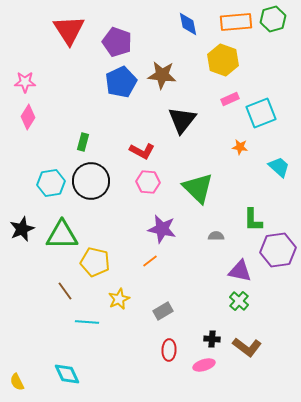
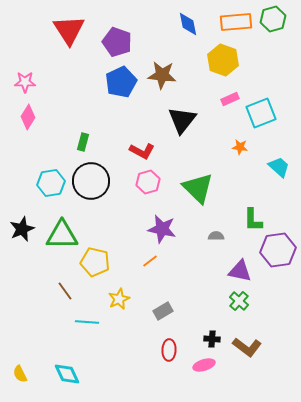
pink hexagon at (148, 182): rotated 20 degrees counterclockwise
yellow semicircle at (17, 382): moved 3 px right, 8 px up
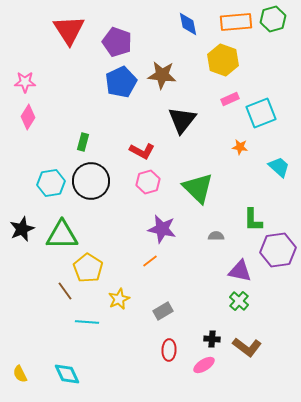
yellow pentagon at (95, 262): moved 7 px left, 6 px down; rotated 20 degrees clockwise
pink ellipse at (204, 365): rotated 15 degrees counterclockwise
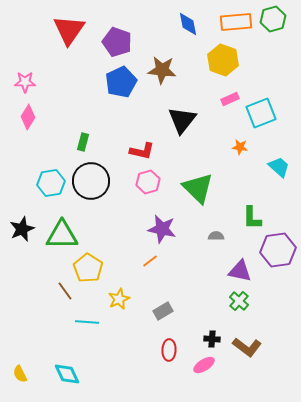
red triangle at (69, 30): rotated 8 degrees clockwise
brown star at (162, 75): moved 5 px up
red L-shape at (142, 151): rotated 15 degrees counterclockwise
green L-shape at (253, 220): moved 1 px left, 2 px up
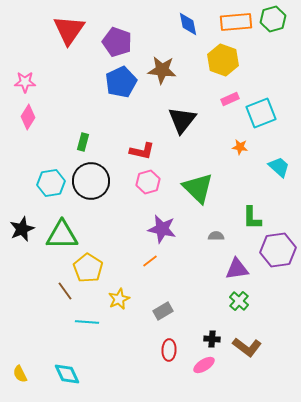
purple triangle at (240, 271): moved 3 px left, 2 px up; rotated 20 degrees counterclockwise
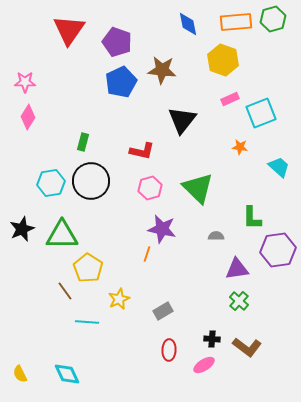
pink hexagon at (148, 182): moved 2 px right, 6 px down
orange line at (150, 261): moved 3 px left, 7 px up; rotated 35 degrees counterclockwise
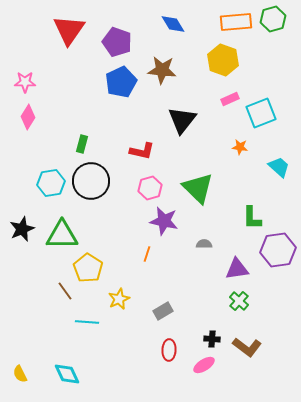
blue diamond at (188, 24): moved 15 px left; rotated 20 degrees counterclockwise
green rectangle at (83, 142): moved 1 px left, 2 px down
purple star at (162, 229): moved 2 px right, 8 px up
gray semicircle at (216, 236): moved 12 px left, 8 px down
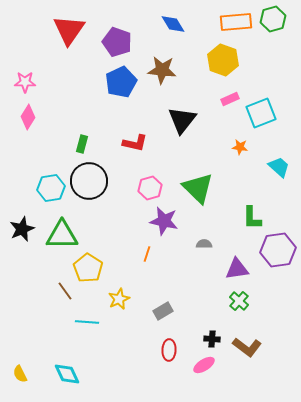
red L-shape at (142, 151): moved 7 px left, 8 px up
black circle at (91, 181): moved 2 px left
cyan hexagon at (51, 183): moved 5 px down
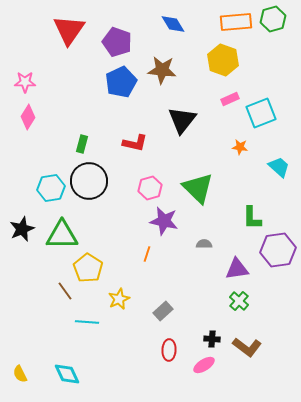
gray rectangle at (163, 311): rotated 12 degrees counterclockwise
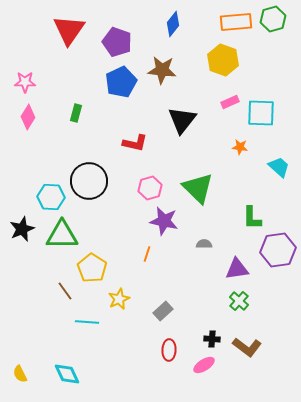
blue diamond at (173, 24): rotated 70 degrees clockwise
pink rectangle at (230, 99): moved 3 px down
cyan square at (261, 113): rotated 24 degrees clockwise
green rectangle at (82, 144): moved 6 px left, 31 px up
cyan hexagon at (51, 188): moved 9 px down; rotated 12 degrees clockwise
yellow pentagon at (88, 268): moved 4 px right
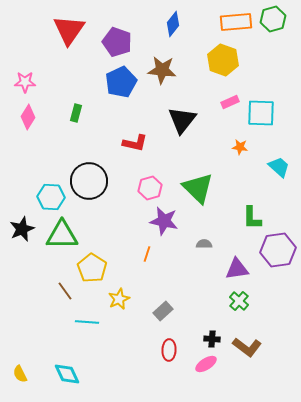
pink ellipse at (204, 365): moved 2 px right, 1 px up
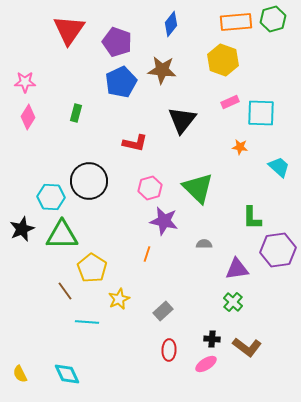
blue diamond at (173, 24): moved 2 px left
green cross at (239, 301): moved 6 px left, 1 px down
